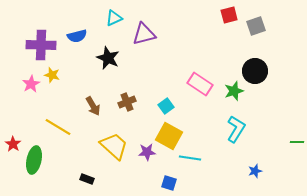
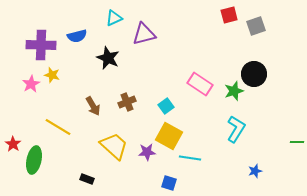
black circle: moved 1 px left, 3 px down
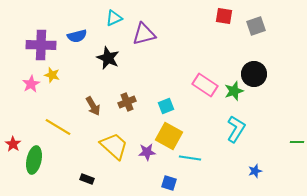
red square: moved 5 px left, 1 px down; rotated 24 degrees clockwise
pink rectangle: moved 5 px right, 1 px down
cyan square: rotated 14 degrees clockwise
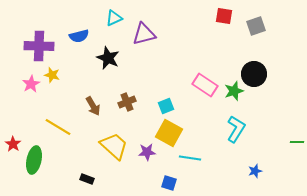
blue semicircle: moved 2 px right
purple cross: moved 2 px left, 1 px down
yellow square: moved 3 px up
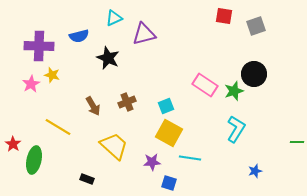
purple star: moved 5 px right, 10 px down
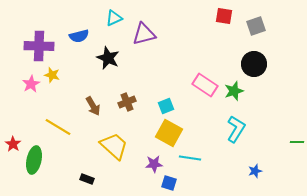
black circle: moved 10 px up
purple star: moved 2 px right, 2 px down
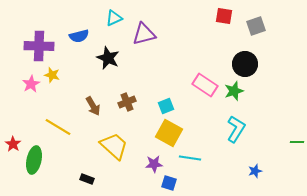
black circle: moved 9 px left
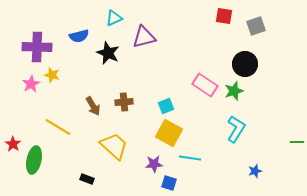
purple triangle: moved 3 px down
purple cross: moved 2 px left, 1 px down
black star: moved 5 px up
brown cross: moved 3 px left; rotated 18 degrees clockwise
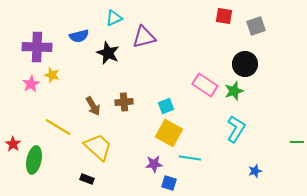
yellow trapezoid: moved 16 px left, 1 px down
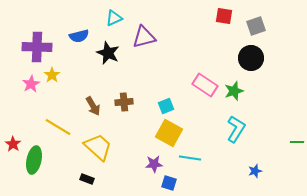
black circle: moved 6 px right, 6 px up
yellow star: rotated 21 degrees clockwise
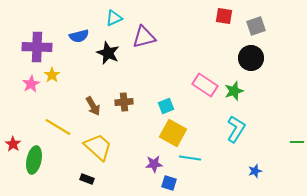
yellow square: moved 4 px right
